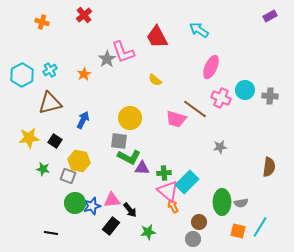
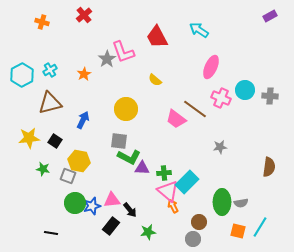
yellow circle at (130, 118): moved 4 px left, 9 px up
pink trapezoid at (176, 119): rotated 20 degrees clockwise
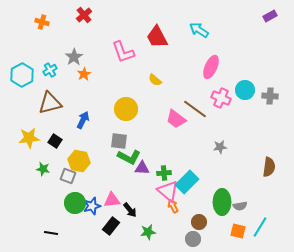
gray star at (107, 59): moved 33 px left, 2 px up
gray semicircle at (241, 203): moved 1 px left, 3 px down
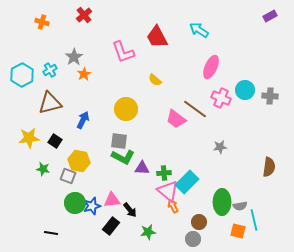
green L-shape at (129, 157): moved 6 px left
cyan line at (260, 227): moved 6 px left, 7 px up; rotated 45 degrees counterclockwise
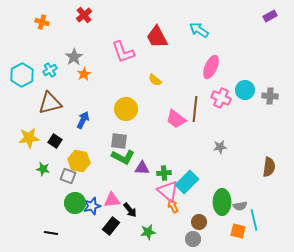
brown line at (195, 109): rotated 60 degrees clockwise
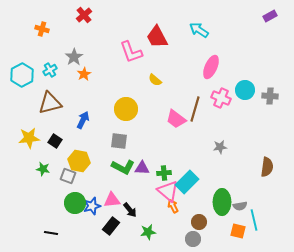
orange cross at (42, 22): moved 7 px down
pink L-shape at (123, 52): moved 8 px right
brown line at (195, 109): rotated 10 degrees clockwise
green L-shape at (123, 157): moved 10 px down
brown semicircle at (269, 167): moved 2 px left
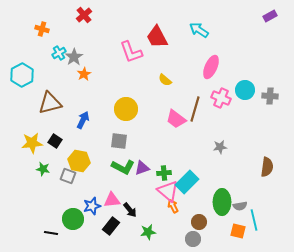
cyan cross at (50, 70): moved 9 px right, 17 px up
yellow semicircle at (155, 80): moved 10 px right
yellow star at (29, 138): moved 3 px right, 5 px down
purple triangle at (142, 168): rotated 21 degrees counterclockwise
green circle at (75, 203): moved 2 px left, 16 px down
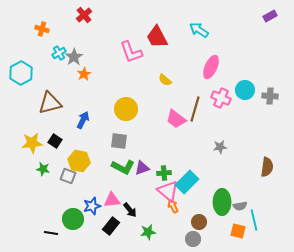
cyan hexagon at (22, 75): moved 1 px left, 2 px up
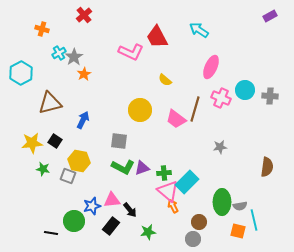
pink L-shape at (131, 52): rotated 45 degrees counterclockwise
yellow circle at (126, 109): moved 14 px right, 1 px down
green circle at (73, 219): moved 1 px right, 2 px down
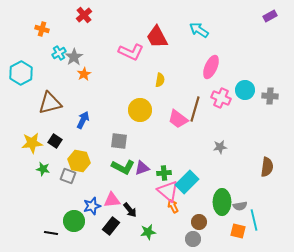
yellow semicircle at (165, 80): moved 5 px left; rotated 120 degrees counterclockwise
pink trapezoid at (176, 119): moved 2 px right
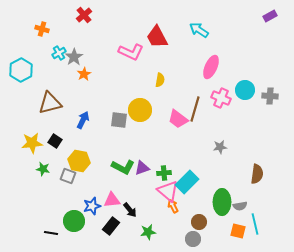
cyan hexagon at (21, 73): moved 3 px up
gray square at (119, 141): moved 21 px up
brown semicircle at (267, 167): moved 10 px left, 7 px down
cyan line at (254, 220): moved 1 px right, 4 px down
